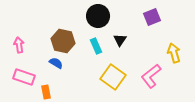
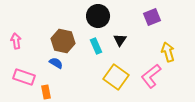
pink arrow: moved 3 px left, 4 px up
yellow arrow: moved 6 px left, 1 px up
yellow square: moved 3 px right
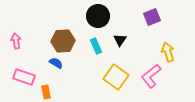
brown hexagon: rotated 15 degrees counterclockwise
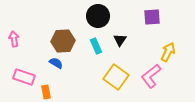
purple square: rotated 18 degrees clockwise
pink arrow: moved 2 px left, 2 px up
yellow arrow: rotated 42 degrees clockwise
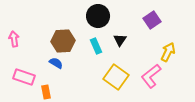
purple square: moved 3 px down; rotated 30 degrees counterclockwise
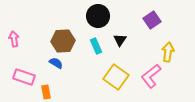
yellow arrow: rotated 18 degrees counterclockwise
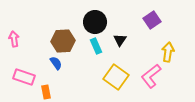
black circle: moved 3 px left, 6 px down
blue semicircle: rotated 24 degrees clockwise
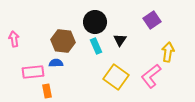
brown hexagon: rotated 10 degrees clockwise
blue semicircle: rotated 56 degrees counterclockwise
pink rectangle: moved 9 px right, 5 px up; rotated 25 degrees counterclockwise
orange rectangle: moved 1 px right, 1 px up
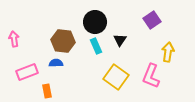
pink rectangle: moved 6 px left; rotated 15 degrees counterclockwise
pink L-shape: rotated 30 degrees counterclockwise
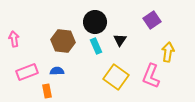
blue semicircle: moved 1 px right, 8 px down
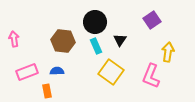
yellow square: moved 5 px left, 5 px up
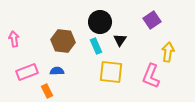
black circle: moved 5 px right
yellow square: rotated 30 degrees counterclockwise
orange rectangle: rotated 16 degrees counterclockwise
